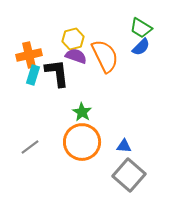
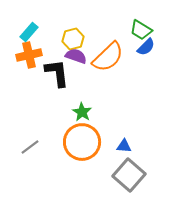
green trapezoid: moved 2 px down
blue semicircle: moved 5 px right
orange semicircle: moved 3 px right, 1 px down; rotated 72 degrees clockwise
cyan rectangle: moved 4 px left, 43 px up; rotated 24 degrees clockwise
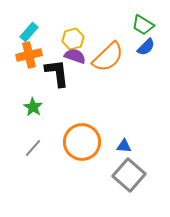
green trapezoid: moved 2 px right, 5 px up
purple semicircle: moved 1 px left
green star: moved 49 px left, 5 px up
gray line: moved 3 px right, 1 px down; rotated 12 degrees counterclockwise
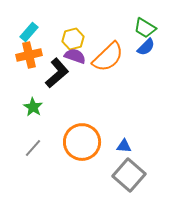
green trapezoid: moved 2 px right, 3 px down
black L-shape: rotated 56 degrees clockwise
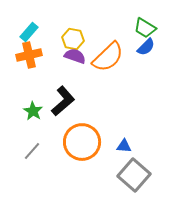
yellow hexagon: rotated 25 degrees clockwise
black L-shape: moved 6 px right, 28 px down
green star: moved 4 px down
gray line: moved 1 px left, 3 px down
gray square: moved 5 px right
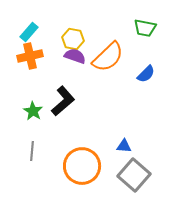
green trapezoid: rotated 20 degrees counterclockwise
blue semicircle: moved 27 px down
orange cross: moved 1 px right, 1 px down
orange circle: moved 24 px down
gray line: rotated 36 degrees counterclockwise
